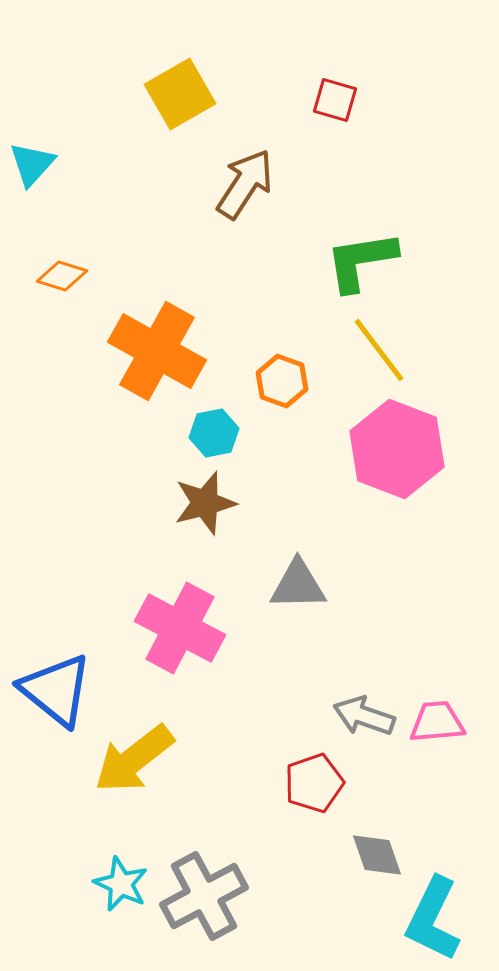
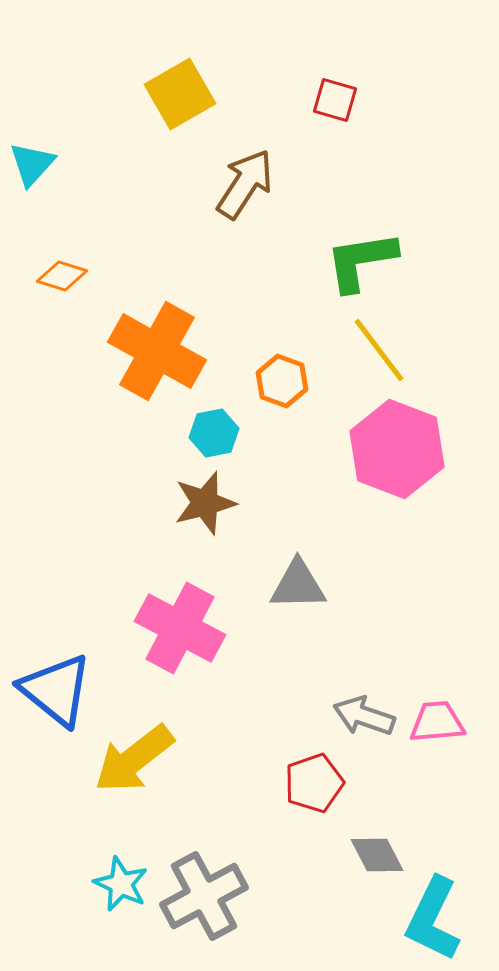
gray diamond: rotated 8 degrees counterclockwise
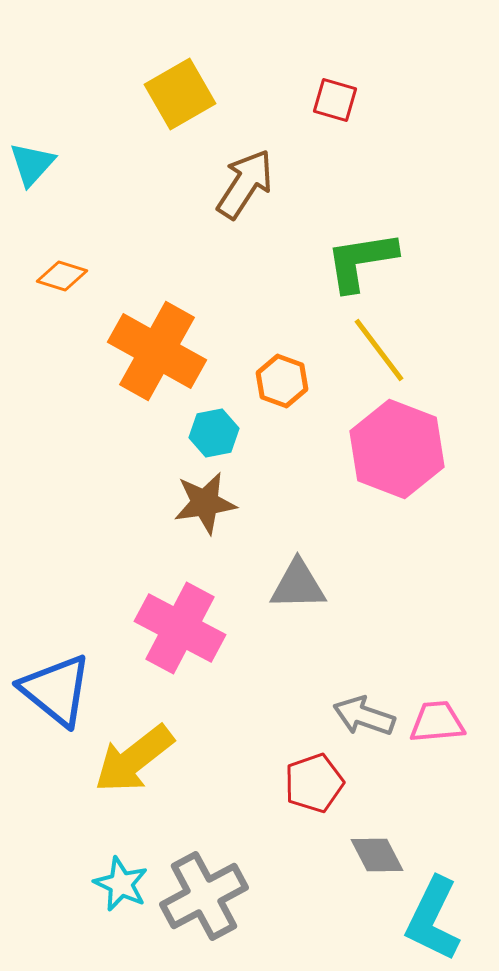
brown star: rotated 6 degrees clockwise
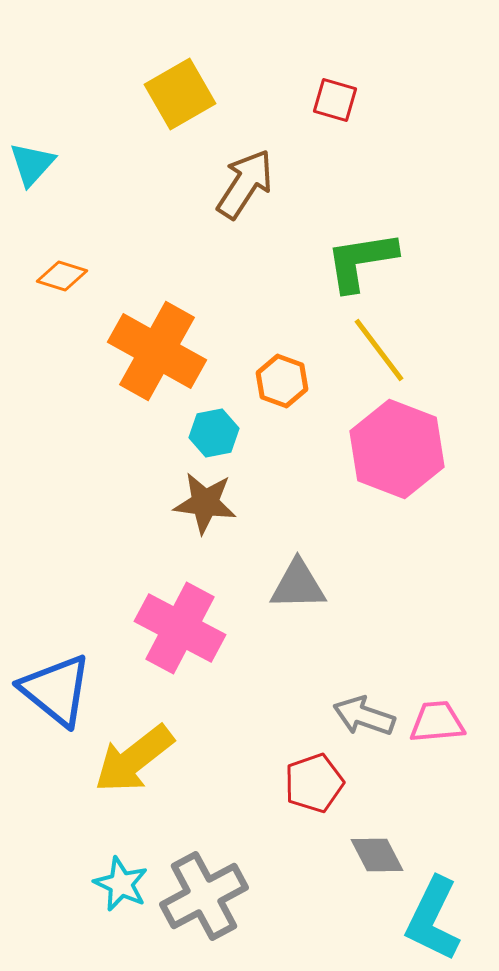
brown star: rotated 16 degrees clockwise
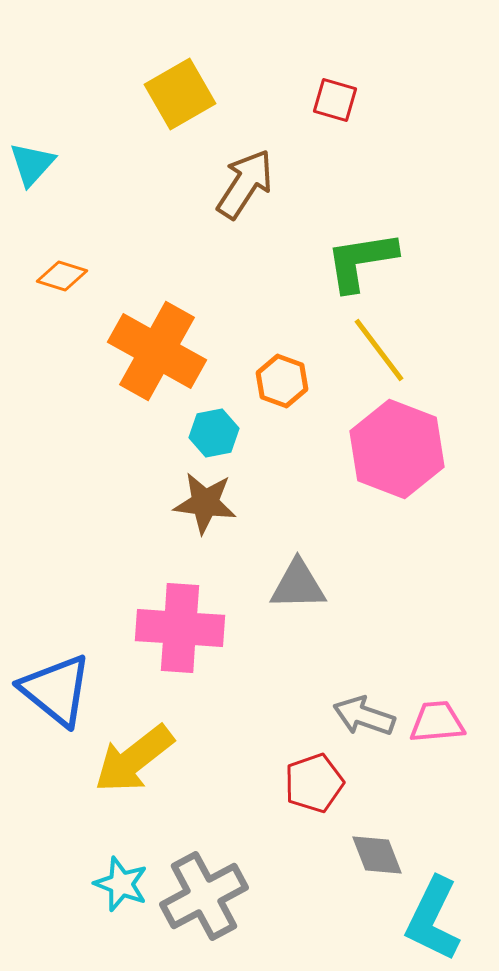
pink cross: rotated 24 degrees counterclockwise
gray diamond: rotated 6 degrees clockwise
cyan star: rotated 4 degrees counterclockwise
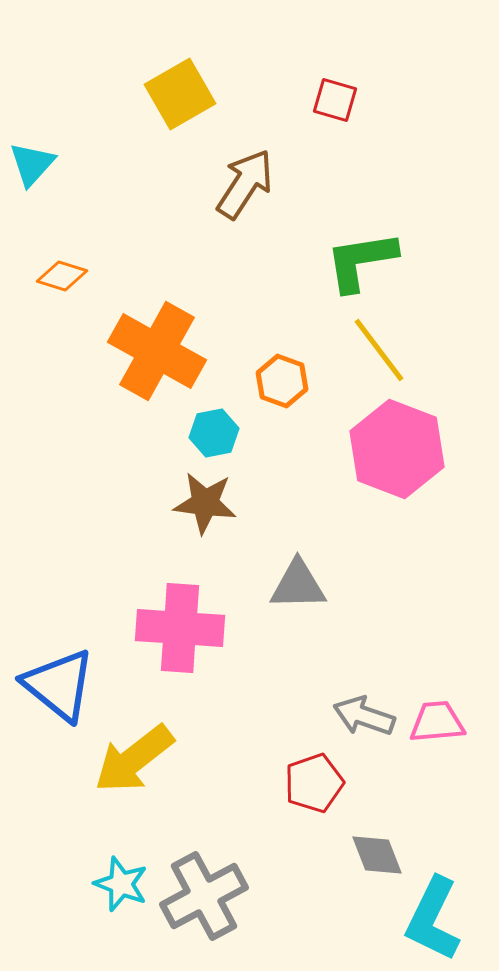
blue triangle: moved 3 px right, 5 px up
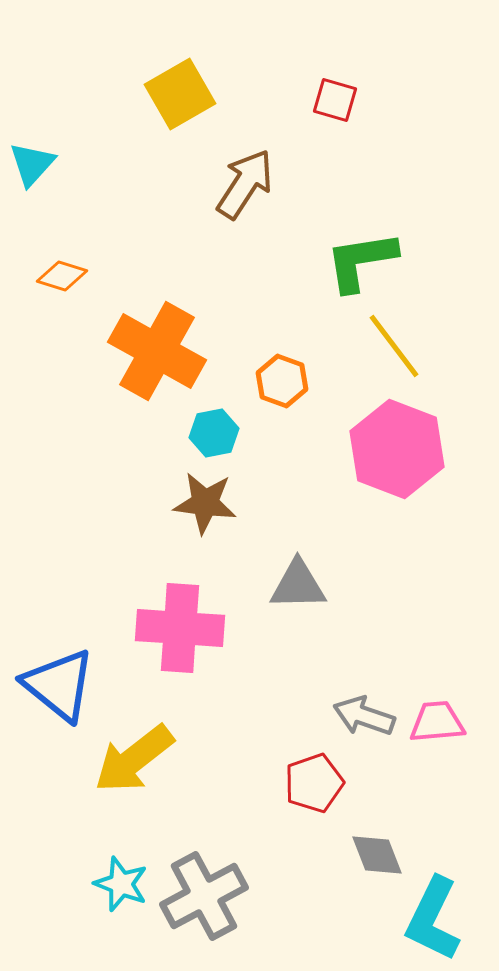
yellow line: moved 15 px right, 4 px up
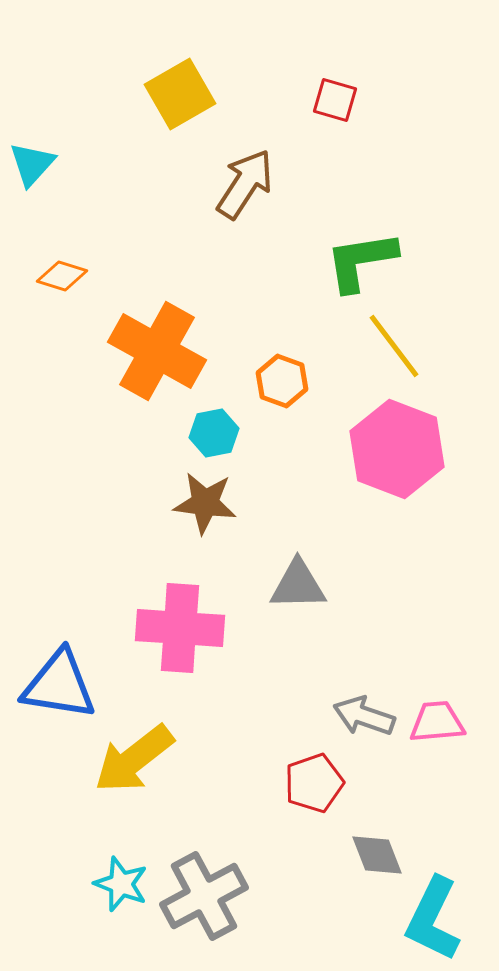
blue triangle: rotated 30 degrees counterclockwise
